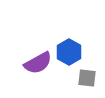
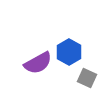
gray square: rotated 18 degrees clockwise
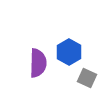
purple semicircle: rotated 60 degrees counterclockwise
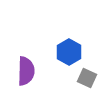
purple semicircle: moved 12 px left, 8 px down
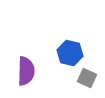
blue hexagon: moved 1 px right, 1 px down; rotated 15 degrees counterclockwise
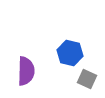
gray square: moved 1 px down
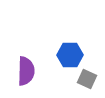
blue hexagon: moved 2 px down; rotated 15 degrees counterclockwise
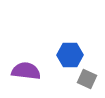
purple semicircle: rotated 84 degrees counterclockwise
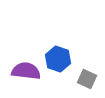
blue hexagon: moved 12 px left, 4 px down; rotated 20 degrees clockwise
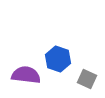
purple semicircle: moved 4 px down
